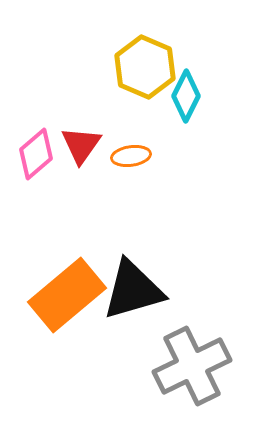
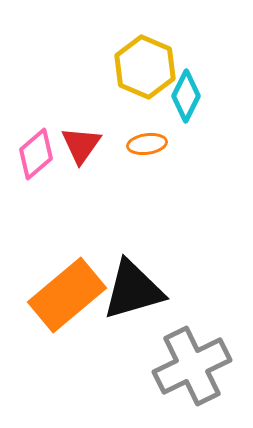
orange ellipse: moved 16 px right, 12 px up
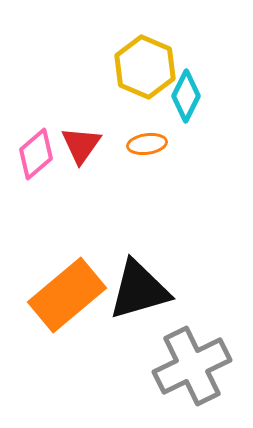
black triangle: moved 6 px right
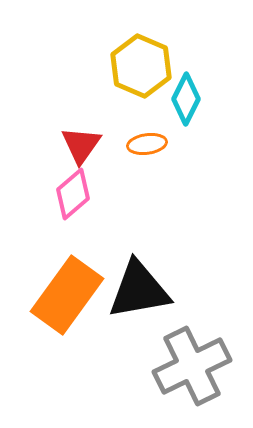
yellow hexagon: moved 4 px left, 1 px up
cyan diamond: moved 3 px down
pink diamond: moved 37 px right, 40 px down
black triangle: rotated 6 degrees clockwise
orange rectangle: rotated 14 degrees counterclockwise
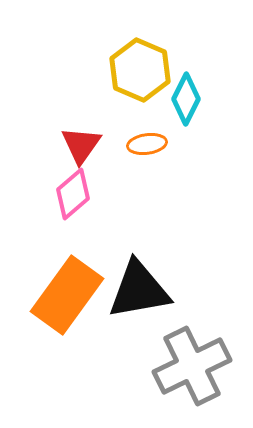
yellow hexagon: moved 1 px left, 4 px down
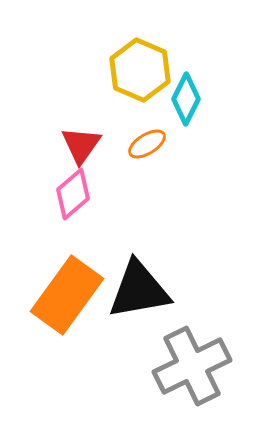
orange ellipse: rotated 24 degrees counterclockwise
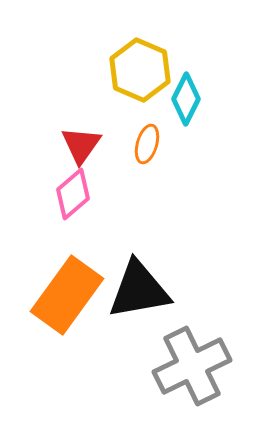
orange ellipse: rotated 42 degrees counterclockwise
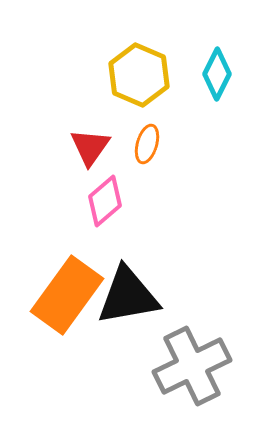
yellow hexagon: moved 1 px left, 5 px down
cyan diamond: moved 31 px right, 25 px up
red triangle: moved 9 px right, 2 px down
pink diamond: moved 32 px right, 7 px down
black triangle: moved 11 px left, 6 px down
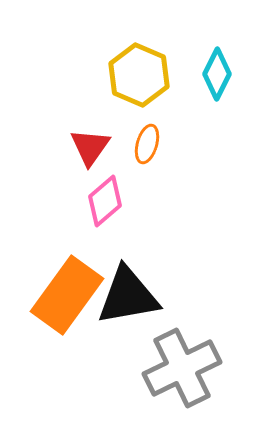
gray cross: moved 10 px left, 2 px down
